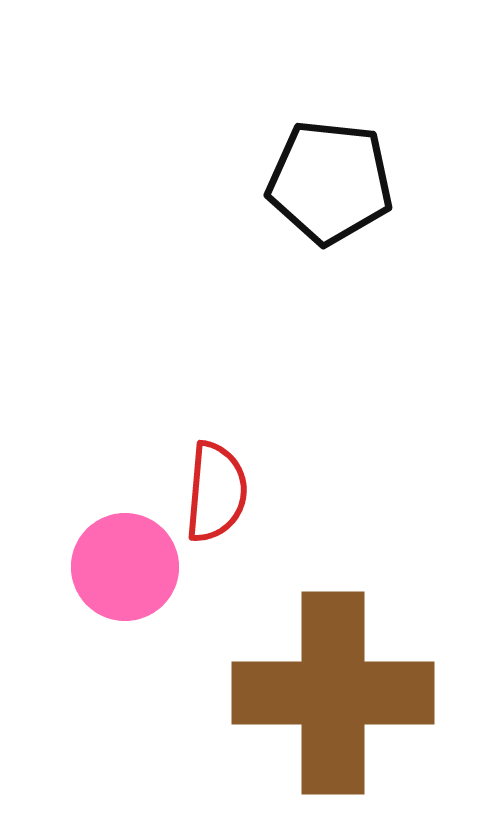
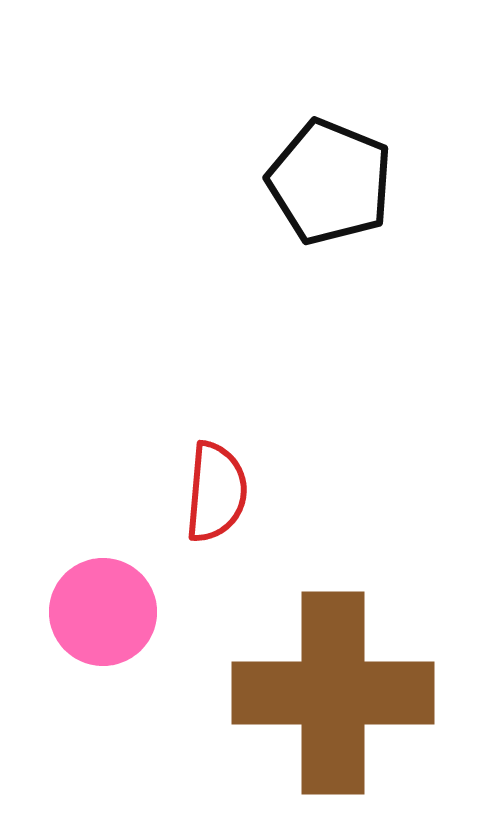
black pentagon: rotated 16 degrees clockwise
pink circle: moved 22 px left, 45 px down
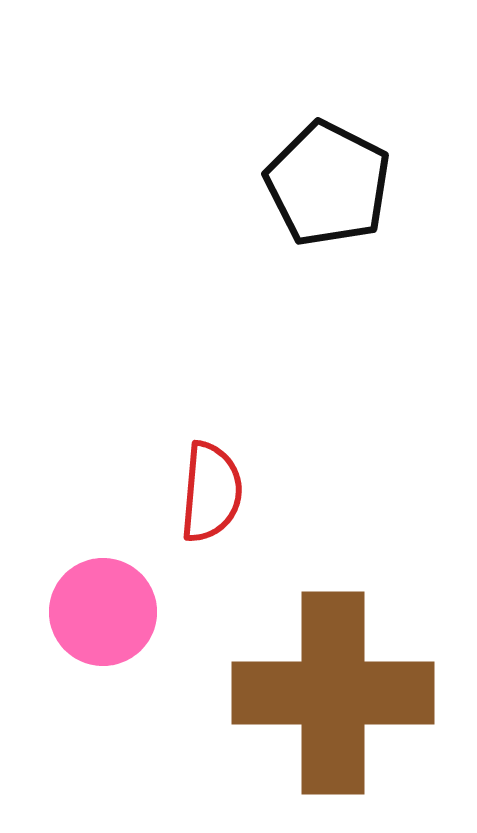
black pentagon: moved 2 px left, 2 px down; rotated 5 degrees clockwise
red semicircle: moved 5 px left
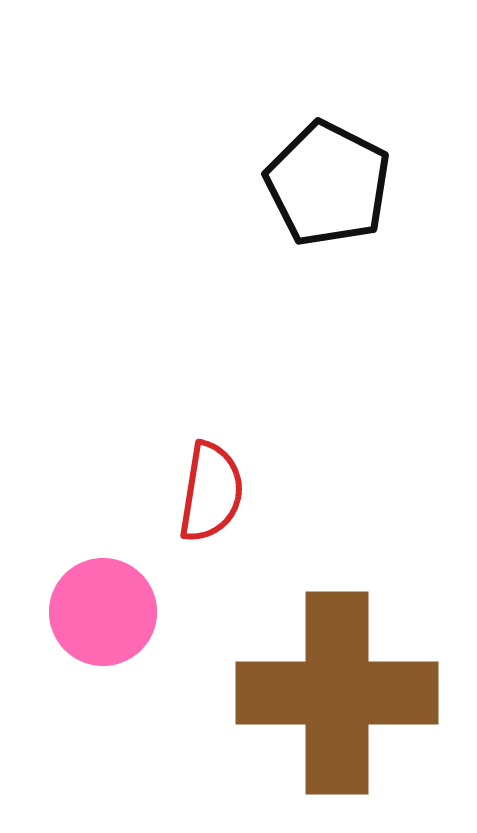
red semicircle: rotated 4 degrees clockwise
brown cross: moved 4 px right
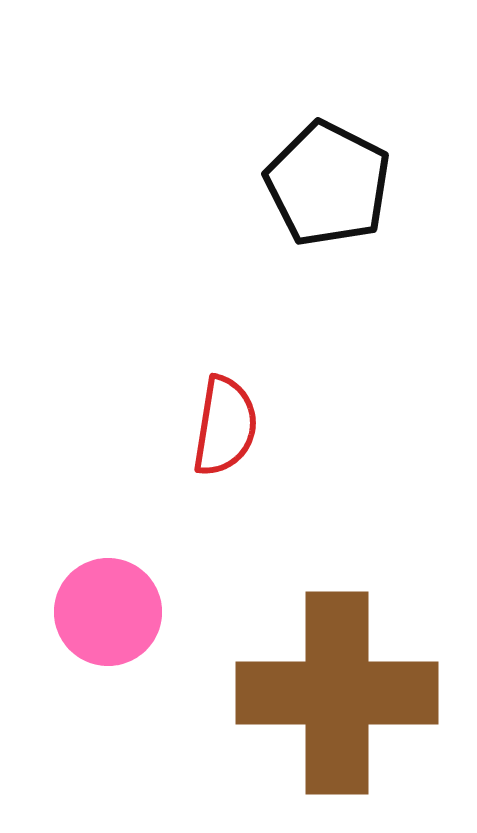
red semicircle: moved 14 px right, 66 px up
pink circle: moved 5 px right
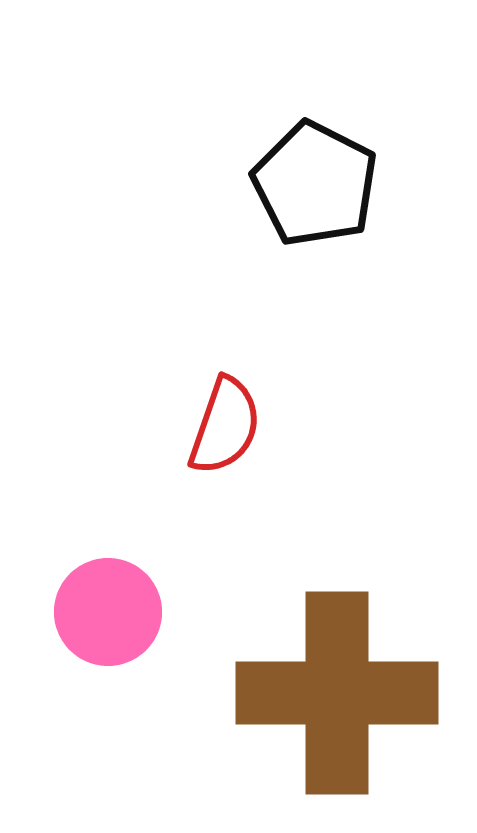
black pentagon: moved 13 px left
red semicircle: rotated 10 degrees clockwise
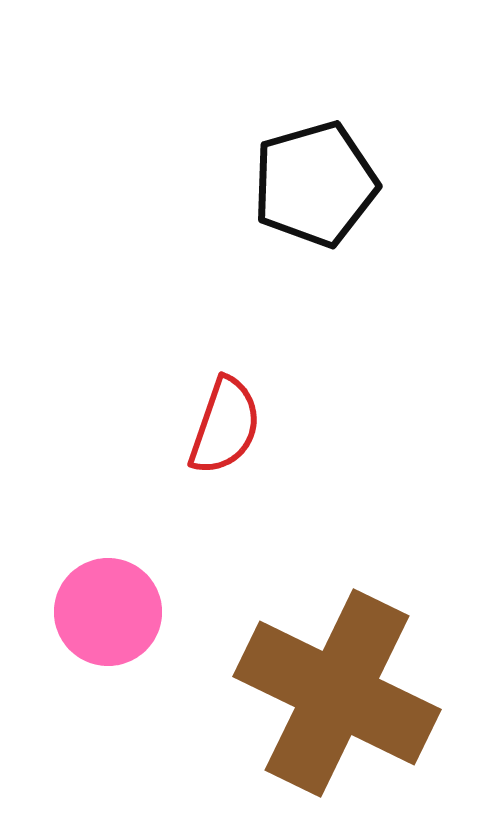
black pentagon: rotated 29 degrees clockwise
brown cross: rotated 26 degrees clockwise
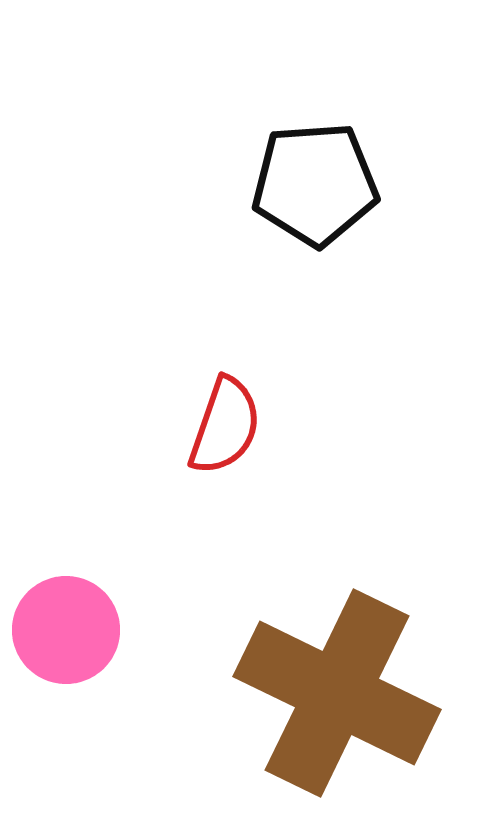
black pentagon: rotated 12 degrees clockwise
pink circle: moved 42 px left, 18 px down
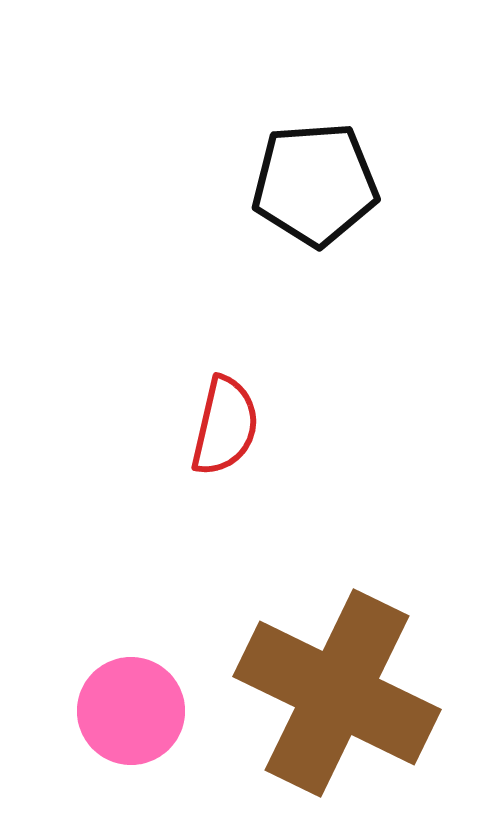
red semicircle: rotated 6 degrees counterclockwise
pink circle: moved 65 px right, 81 px down
